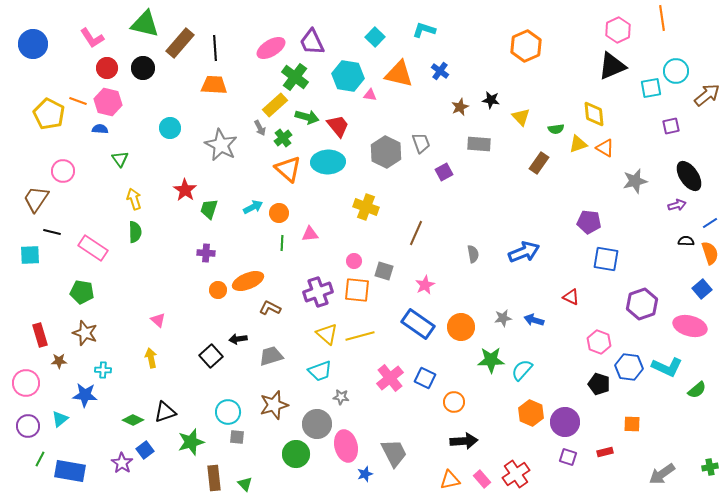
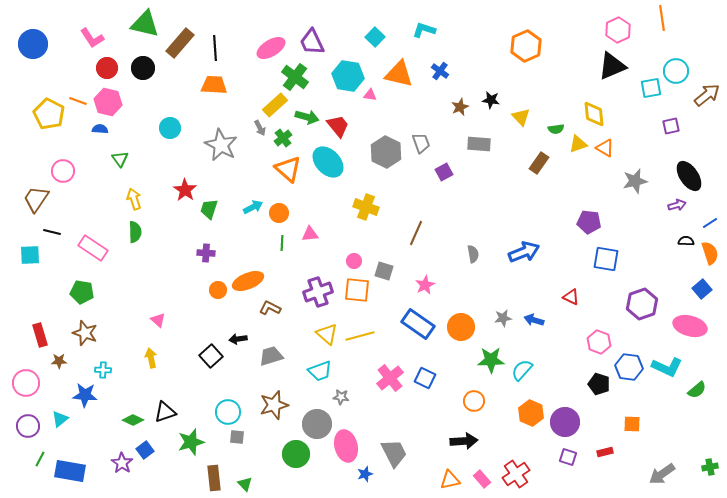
cyan ellipse at (328, 162): rotated 48 degrees clockwise
orange circle at (454, 402): moved 20 px right, 1 px up
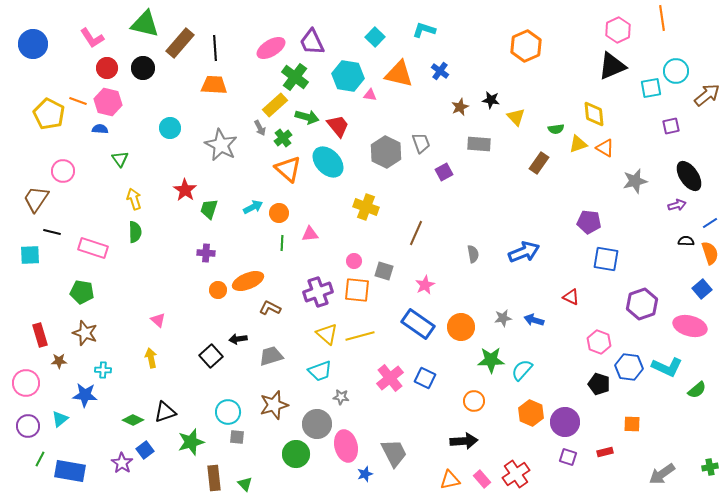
yellow triangle at (521, 117): moved 5 px left
pink rectangle at (93, 248): rotated 16 degrees counterclockwise
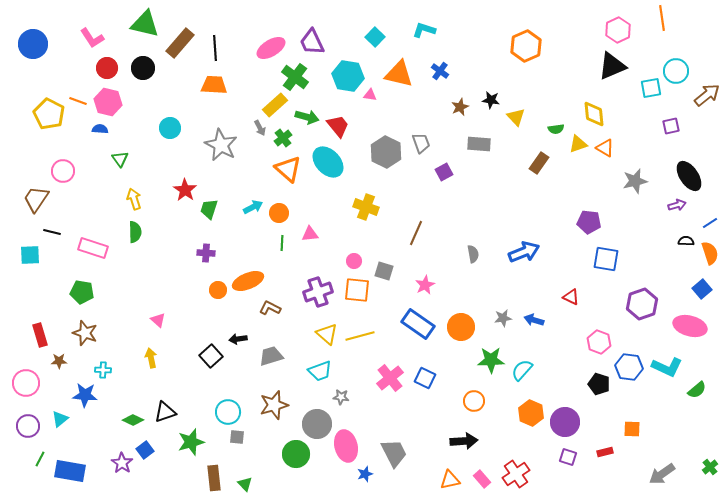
orange square at (632, 424): moved 5 px down
green cross at (710, 467): rotated 28 degrees counterclockwise
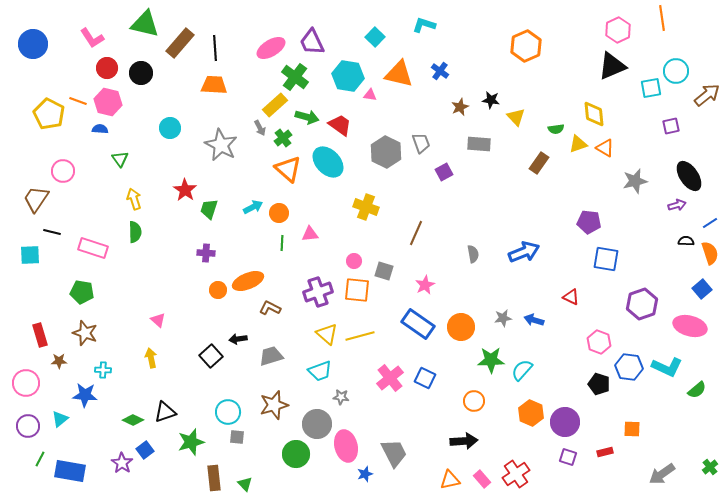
cyan L-shape at (424, 30): moved 5 px up
black circle at (143, 68): moved 2 px left, 5 px down
red trapezoid at (338, 126): moved 2 px right, 1 px up; rotated 15 degrees counterclockwise
